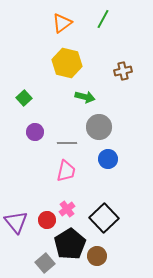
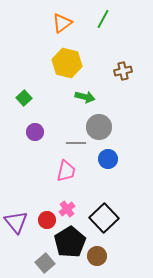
gray line: moved 9 px right
black pentagon: moved 2 px up
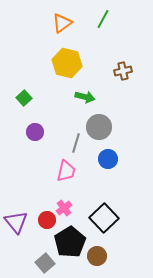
gray line: rotated 72 degrees counterclockwise
pink cross: moved 3 px left, 1 px up
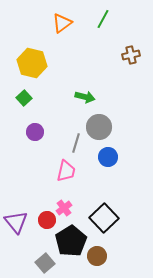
yellow hexagon: moved 35 px left
brown cross: moved 8 px right, 16 px up
blue circle: moved 2 px up
black pentagon: moved 1 px right, 1 px up
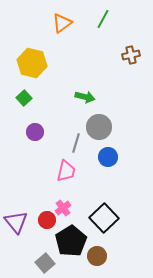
pink cross: moved 1 px left
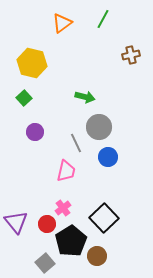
gray line: rotated 42 degrees counterclockwise
red circle: moved 4 px down
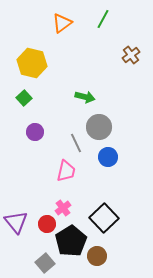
brown cross: rotated 24 degrees counterclockwise
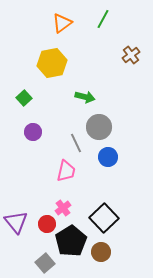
yellow hexagon: moved 20 px right; rotated 24 degrees counterclockwise
purple circle: moved 2 px left
brown circle: moved 4 px right, 4 px up
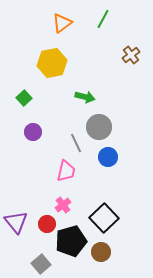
pink cross: moved 3 px up
black pentagon: rotated 16 degrees clockwise
gray square: moved 4 px left, 1 px down
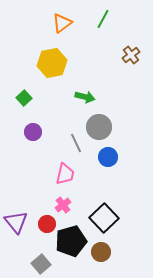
pink trapezoid: moved 1 px left, 3 px down
